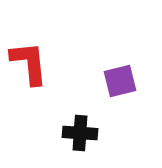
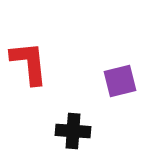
black cross: moved 7 px left, 2 px up
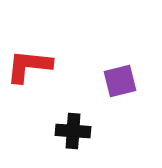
red L-shape: moved 3 px down; rotated 78 degrees counterclockwise
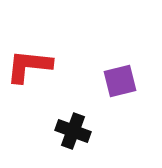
black cross: rotated 16 degrees clockwise
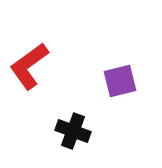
red L-shape: rotated 42 degrees counterclockwise
